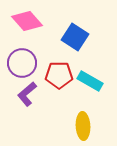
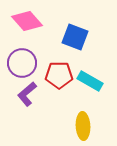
blue square: rotated 12 degrees counterclockwise
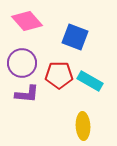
purple L-shape: rotated 135 degrees counterclockwise
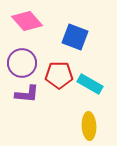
cyan rectangle: moved 3 px down
yellow ellipse: moved 6 px right
